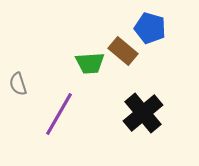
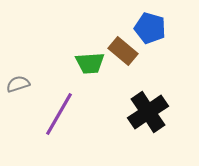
gray semicircle: rotated 90 degrees clockwise
black cross: moved 5 px right, 1 px up; rotated 6 degrees clockwise
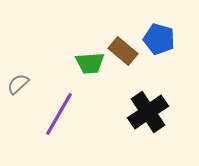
blue pentagon: moved 9 px right, 11 px down
gray semicircle: rotated 25 degrees counterclockwise
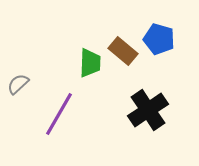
green trapezoid: rotated 84 degrees counterclockwise
black cross: moved 2 px up
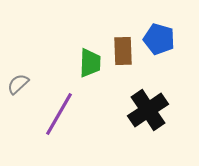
brown rectangle: rotated 48 degrees clockwise
